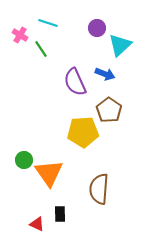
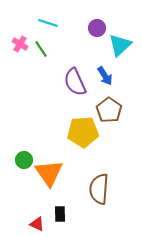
pink cross: moved 9 px down
blue arrow: moved 2 px down; rotated 36 degrees clockwise
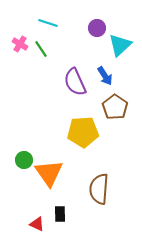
brown pentagon: moved 6 px right, 3 px up
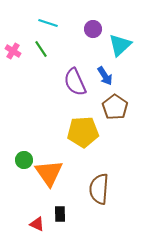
purple circle: moved 4 px left, 1 px down
pink cross: moved 7 px left, 7 px down
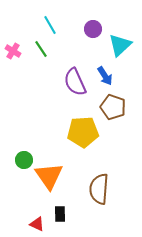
cyan line: moved 2 px right, 2 px down; rotated 42 degrees clockwise
brown pentagon: moved 2 px left; rotated 15 degrees counterclockwise
orange triangle: moved 3 px down
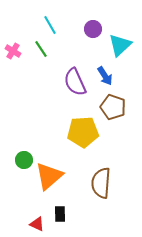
orange triangle: rotated 24 degrees clockwise
brown semicircle: moved 2 px right, 6 px up
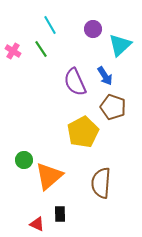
yellow pentagon: rotated 24 degrees counterclockwise
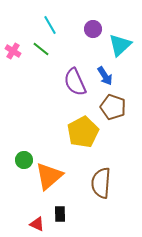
green line: rotated 18 degrees counterclockwise
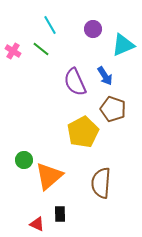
cyan triangle: moved 3 px right; rotated 20 degrees clockwise
brown pentagon: moved 2 px down
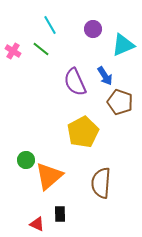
brown pentagon: moved 7 px right, 7 px up
green circle: moved 2 px right
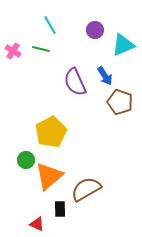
purple circle: moved 2 px right, 1 px down
green line: rotated 24 degrees counterclockwise
yellow pentagon: moved 32 px left
brown semicircle: moved 15 px left, 6 px down; rotated 56 degrees clockwise
black rectangle: moved 5 px up
